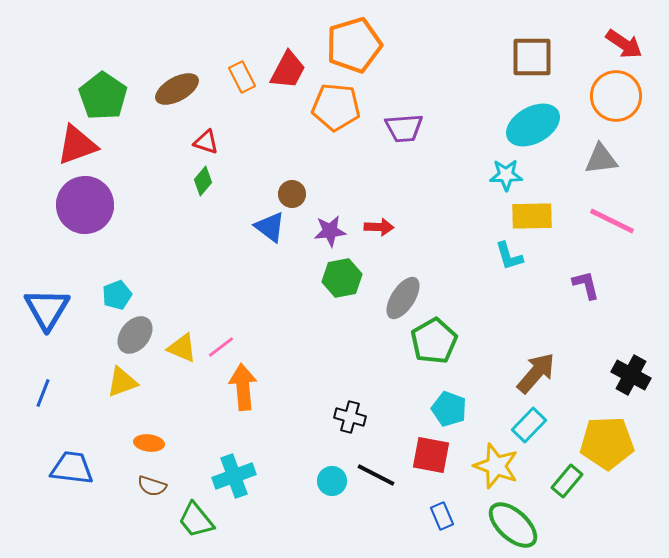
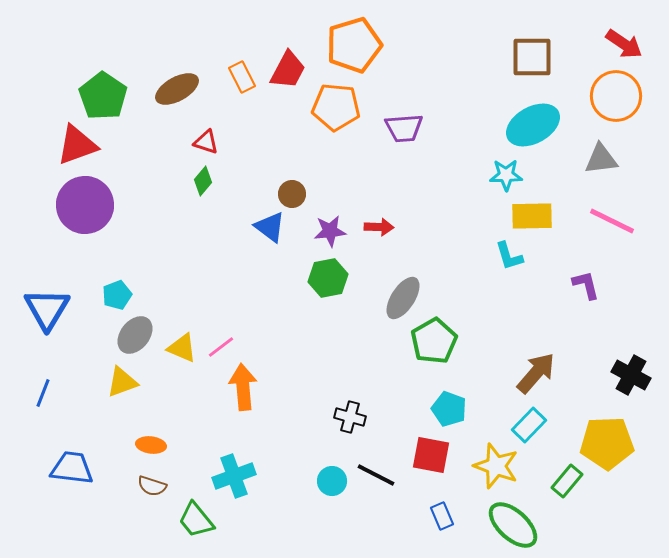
green hexagon at (342, 278): moved 14 px left
orange ellipse at (149, 443): moved 2 px right, 2 px down
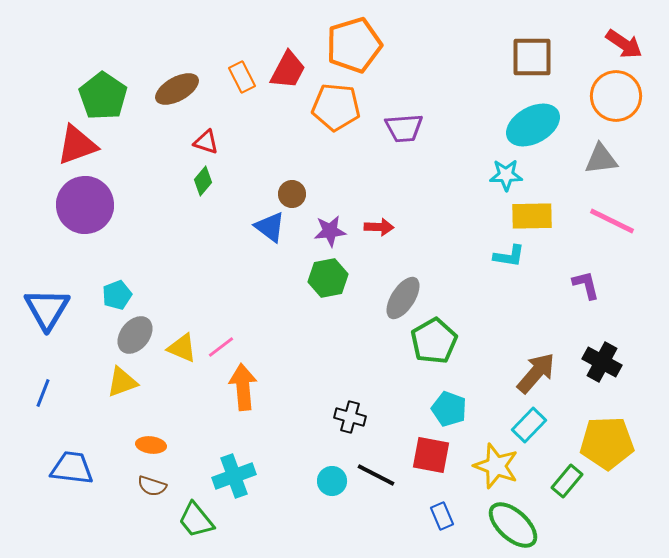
cyan L-shape at (509, 256): rotated 64 degrees counterclockwise
black cross at (631, 375): moved 29 px left, 13 px up
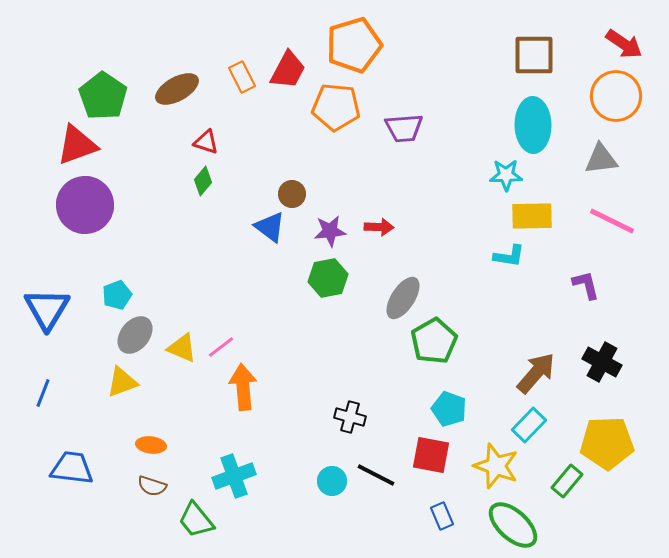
brown square at (532, 57): moved 2 px right, 2 px up
cyan ellipse at (533, 125): rotated 62 degrees counterclockwise
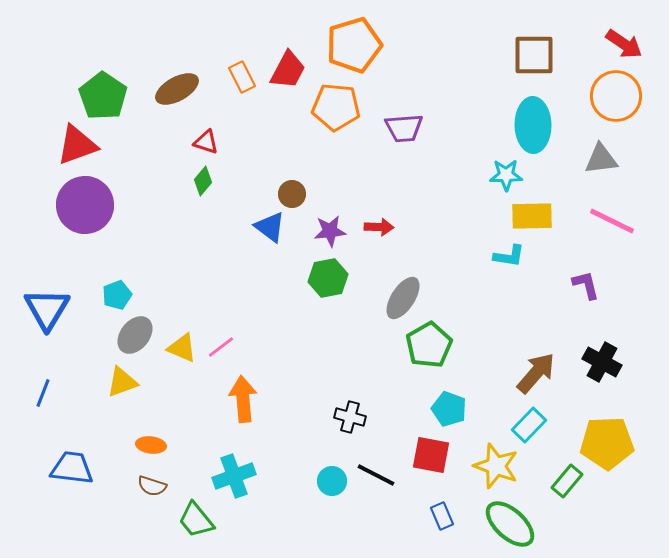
green pentagon at (434, 341): moved 5 px left, 4 px down
orange arrow at (243, 387): moved 12 px down
green ellipse at (513, 525): moved 3 px left, 1 px up
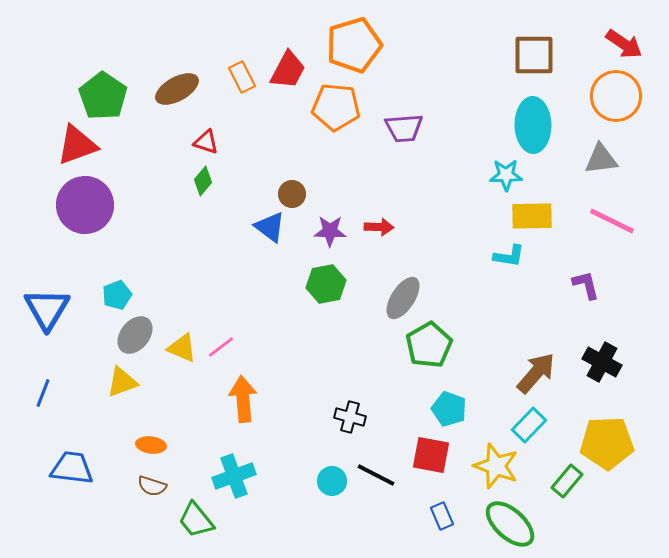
purple star at (330, 231): rotated 8 degrees clockwise
green hexagon at (328, 278): moved 2 px left, 6 px down
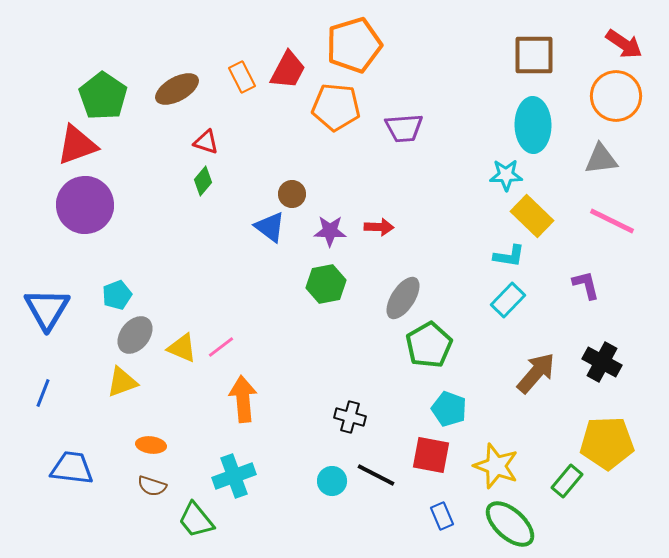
yellow rectangle at (532, 216): rotated 45 degrees clockwise
cyan rectangle at (529, 425): moved 21 px left, 125 px up
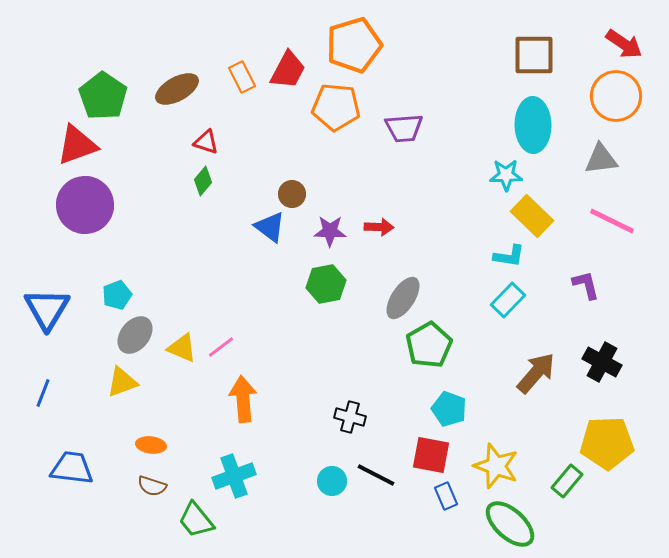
blue rectangle at (442, 516): moved 4 px right, 20 px up
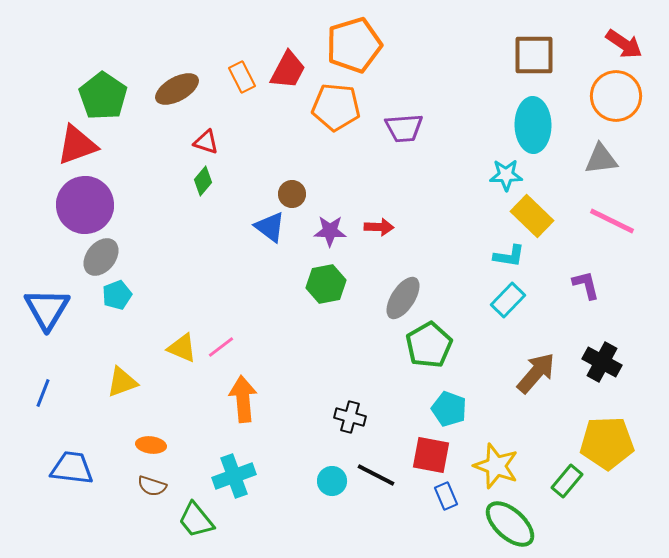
gray ellipse at (135, 335): moved 34 px left, 78 px up
